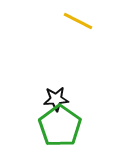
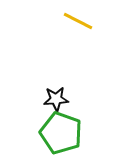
green pentagon: moved 1 px right, 7 px down; rotated 15 degrees counterclockwise
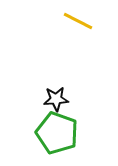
green pentagon: moved 4 px left
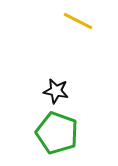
black star: moved 8 px up; rotated 15 degrees clockwise
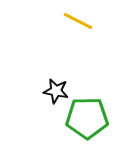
green pentagon: moved 30 px right, 15 px up; rotated 21 degrees counterclockwise
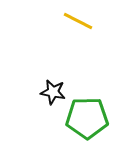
black star: moved 3 px left, 1 px down
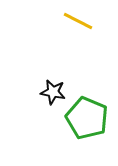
green pentagon: rotated 24 degrees clockwise
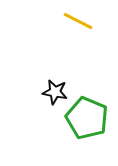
black star: moved 2 px right
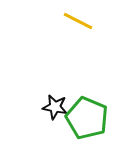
black star: moved 15 px down
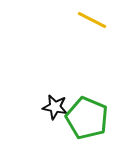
yellow line: moved 14 px right, 1 px up
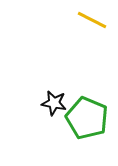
black star: moved 1 px left, 4 px up
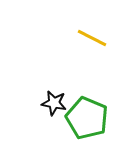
yellow line: moved 18 px down
